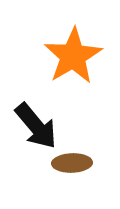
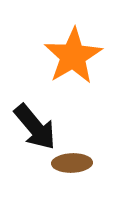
black arrow: moved 1 px left, 1 px down
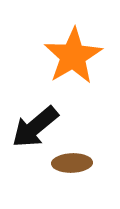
black arrow: rotated 90 degrees clockwise
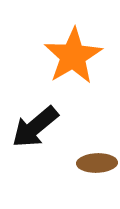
brown ellipse: moved 25 px right
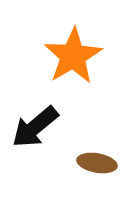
brown ellipse: rotated 12 degrees clockwise
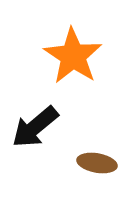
orange star: rotated 8 degrees counterclockwise
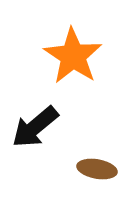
brown ellipse: moved 6 px down
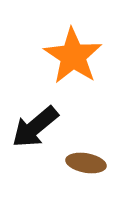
brown ellipse: moved 11 px left, 6 px up
